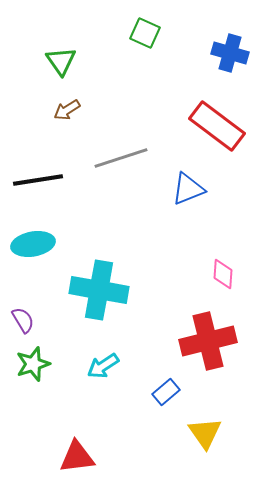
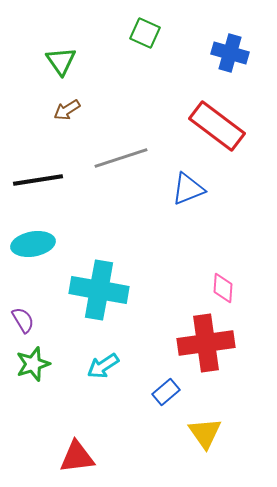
pink diamond: moved 14 px down
red cross: moved 2 px left, 2 px down; rotated 6 degrees clockwise
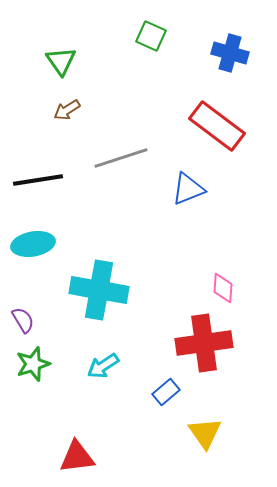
green square: moved 6 px right, 3 px down
red cross: moved 2 px left
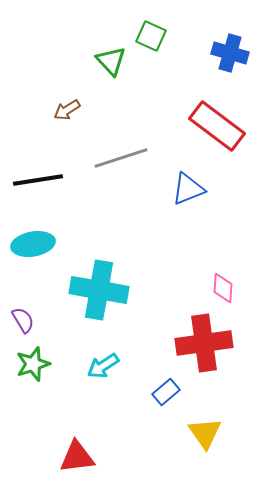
green triangle: moved 50 px right; rotated 8 degrees counterclockwise
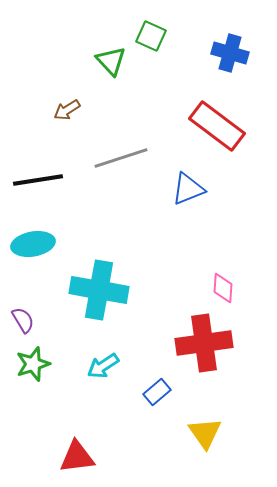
blue rectangle: moved 9 px left
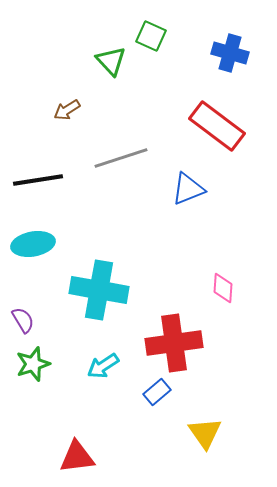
red cross: moved 30 px left
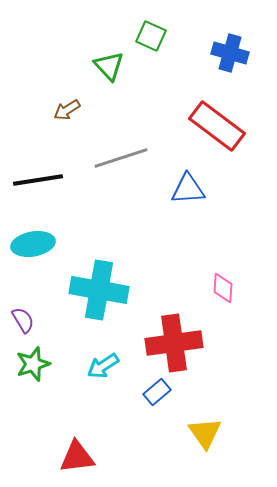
green triangle: moved 2 px left, 5 px down
blue triangle: rotated 18 degrees clockwise
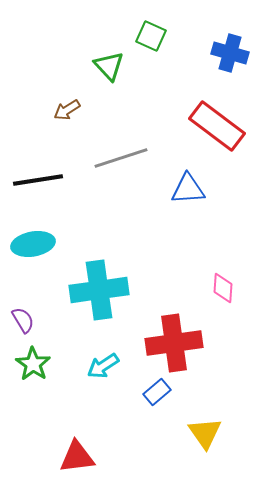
cyan cross: rotated 18 degrees counterclockwise
green star: rotated 20 degrees counterclockwise
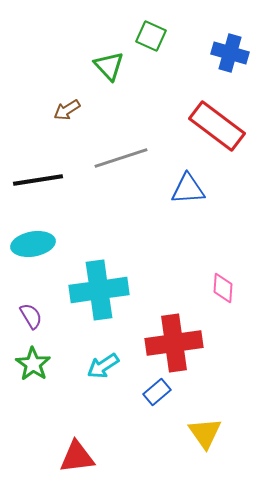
purple semicircle: moved 8 px right, 4 px up
